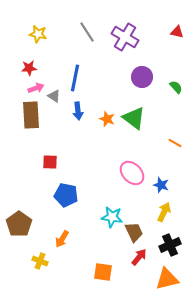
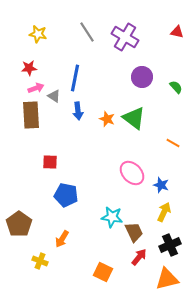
orange line: moved 2 px left
orange square: rotated 18 degrees clockwise
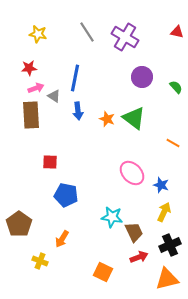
red arrow: rotated 30 degrees clockwise
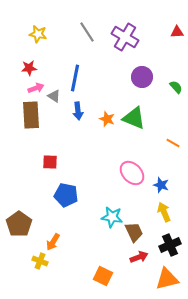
red triangle: rotated 16 degrees counterclockwise
green triangle: rotated 15 degrees counterclockwise
yellow arrow: rotated 48 degrees counterclockwise
orange arrow: moved 9 px left, 3 px down
orange square: moved 4 px down
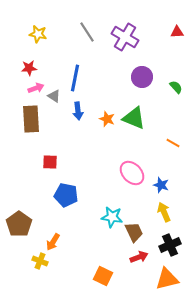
brown rectangle: moved 4 px down
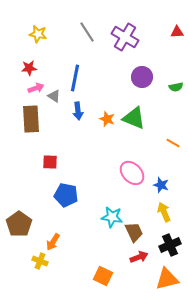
green semicircle: rotated 120 degrees clockwise
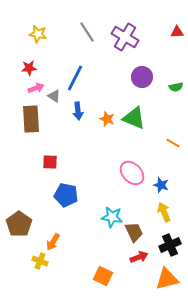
blue line: rotated 16 degrees clockwise
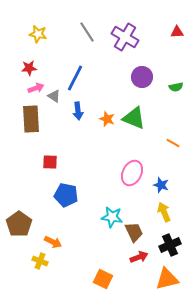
pink ellipse: rotated 70 degrees clockwise
orange arrow: rotated 96 degrees counterclockwise
orange square: moved 3 px down
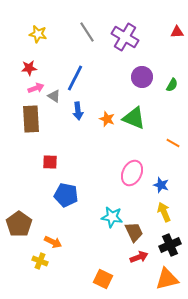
green semicircle: moved 4 px left, 2 px up; rotated 48 degrees counterclockwise
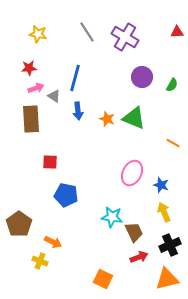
blue line: rotated 12 degrees counterclockwise
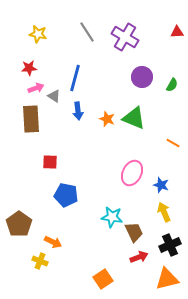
orange square: rotated 30 degrees clockwise
